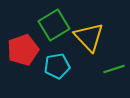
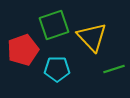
green square: rotated 12 degrees clockwise
yellow triangle: moved 3 px right
cyan pentagon: moved 3 px down; rotated 10 degrees clockwise
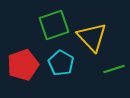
red pentagon: moved 15 px down
cyan pentagon: moved 4 px right, 6 px up; rotated 30 degrees clockwise
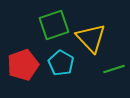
yellow triangle: moved 1 px left, 1 px down
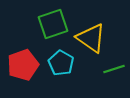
green square: moved 1 px left, 1 px up
yellow triangle: rotated 12 degrees counterclockwise
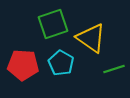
red pentagon: rotated 24 degrees clockwise
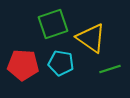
cyan pentagon: rotated 20 degrees counterclockwise
green line: moved 4 px left
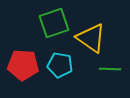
green square: moved 1 px right, 1 px up
cyan pentagon: moved 1 px left, 2 px down
green line: rotated 20 degrees clockwise
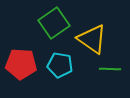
green square: rotated 16 degrees counterclockwise
yellow triangle: moved 1 px right, 1 px down
red pentagon: moved 2 px left, 1 px up
